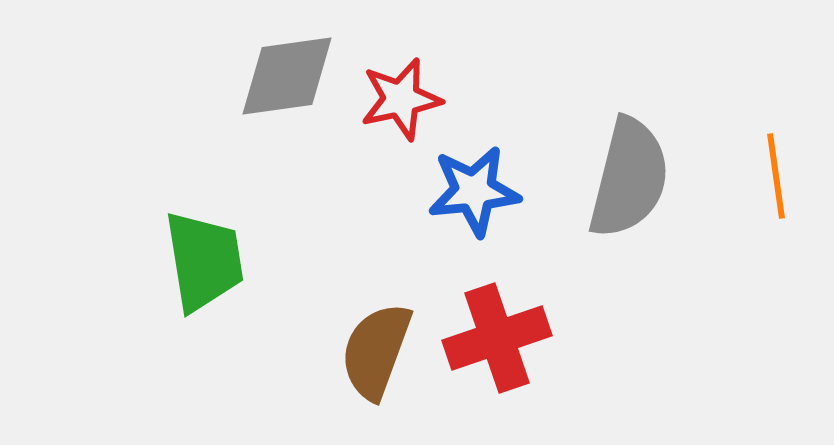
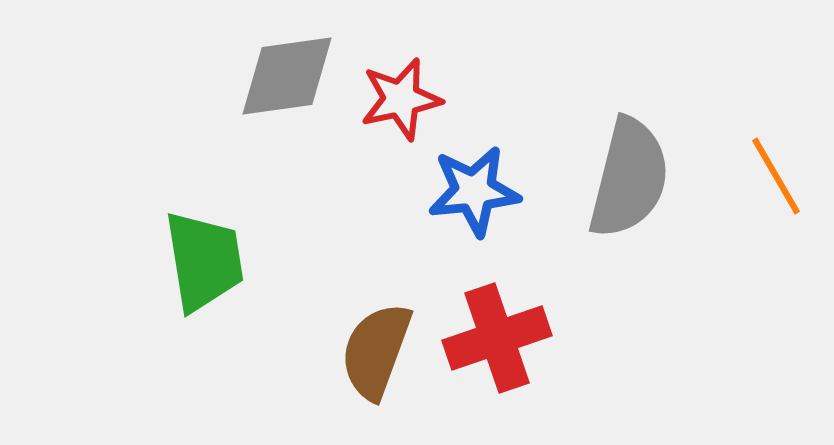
orange line: rotated 22 degrees counterclockwise
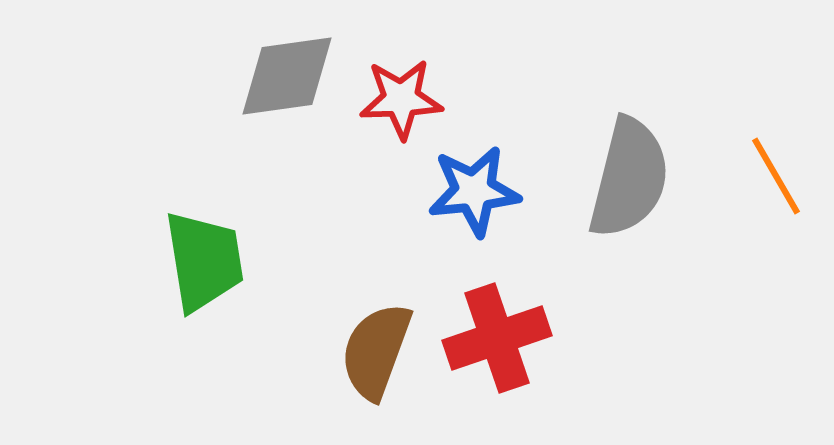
red star: rotated 10 degrees clockwise
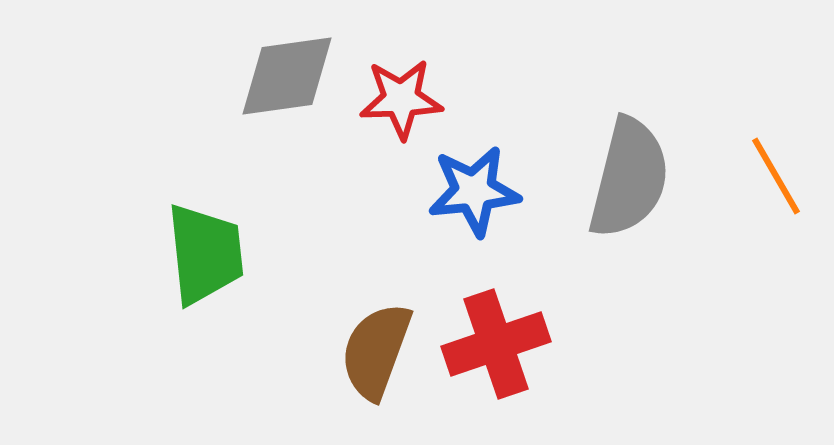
green trapezoid: moved 1 px right, 7 px up; rotated 3 degrees clockwise
red cross: moved 1 px left, 6 px down
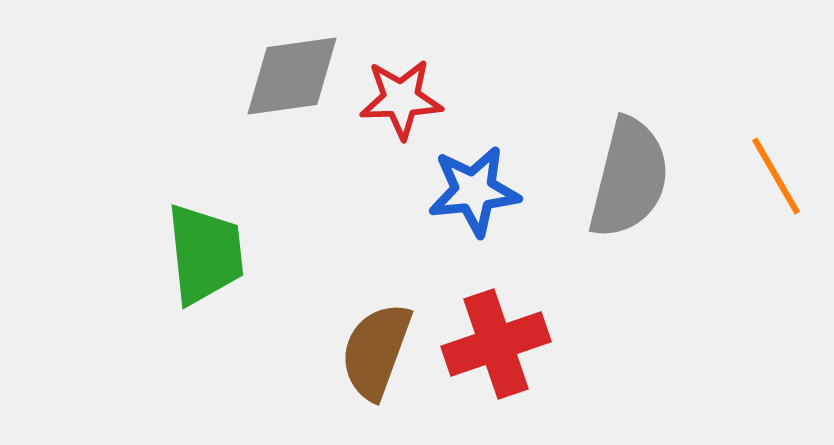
gray diamond: moved 5 px right
